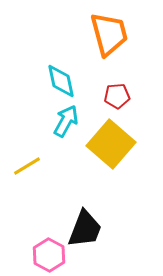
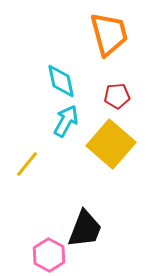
yellow line: moved 2 px up; rotated 20 degrees counterclockwise
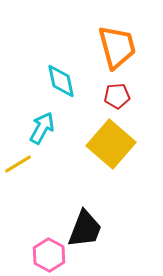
orange trapezoid: moved 8 px right, 13 px down
cyan arrow: moved 24 px left, 7 px down
yellow line: moved 9 px left; rotated 20 degrees clockwise
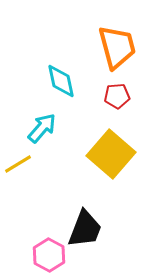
cyan arrow: rotated 12 degrees clockwise
yellow square: moved 10 px down
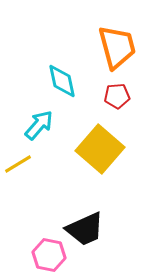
cyan diamond: moved 1 px right
cyan arrow: moved 3 px left, 3 px up
yellow square: moved 11 px left, 5 px up
black trapezoid: rotated 45 degrees clockwise
pink hexagon: rotated 16 degrees counterclockwise
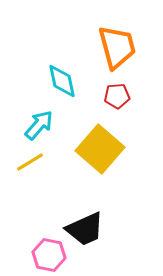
yellow line: moved 12 px right, 2 px up
